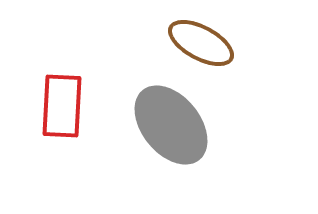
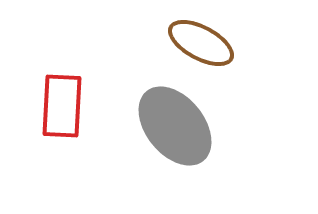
gray ellipse: moved 4 px right, 1 px down
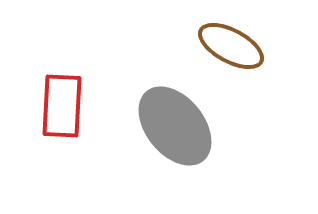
brown ellipse: moved 30 px right, 3 px down
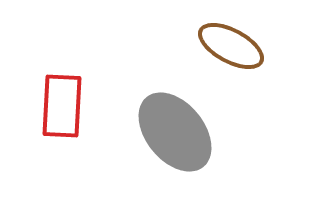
gray ellipse: moved 6 px down
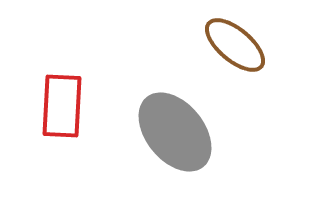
brown ellipse: moved 4 px right, 1 px up; rotated 12 degrees clockwise
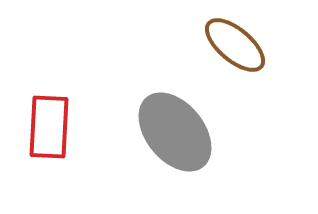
red rectangle: moved 13 px left, 21 px down
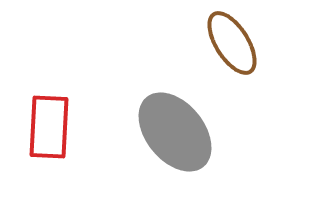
brown ellipse: moved 3 px left, 2 px up; rotated 18 degrees clockwise
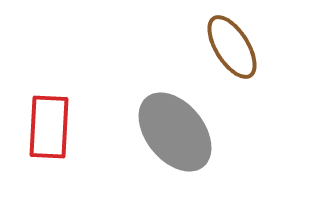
brown ellipse: moved 4 px down
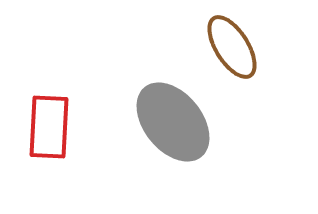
gray ellipse: moved 2 px left, 10 px up
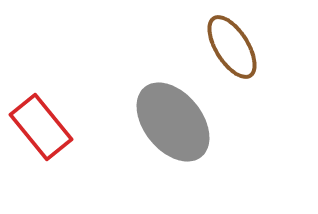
red rectangle: moved 8 px left; rotated 42 degrees counterclockwise
